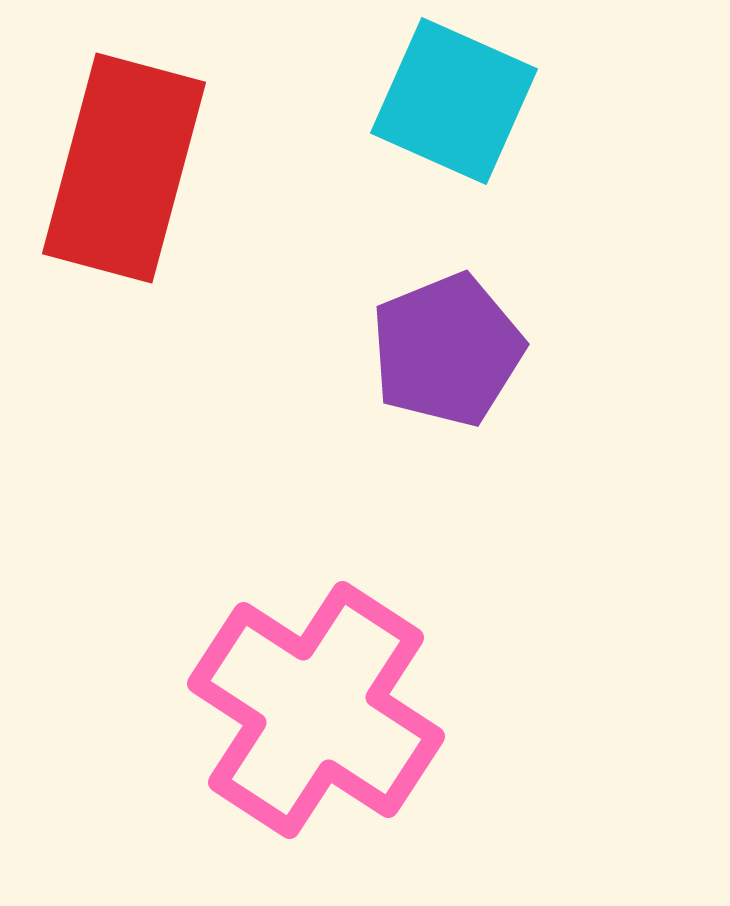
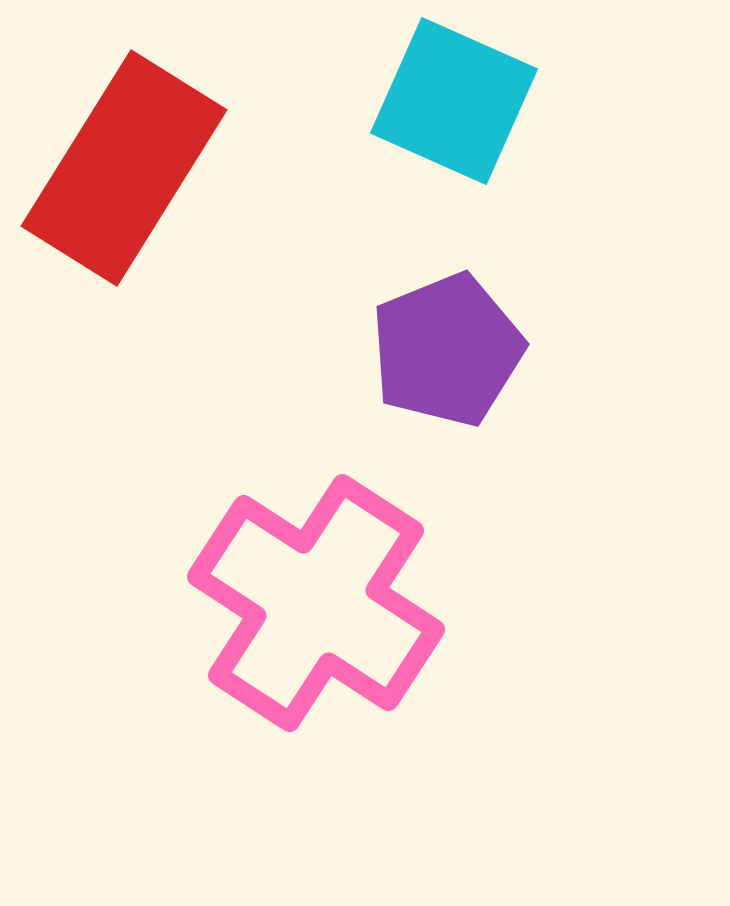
red rectangle: rotated 17 degrees clockwise
pink cross: moved 107 px up
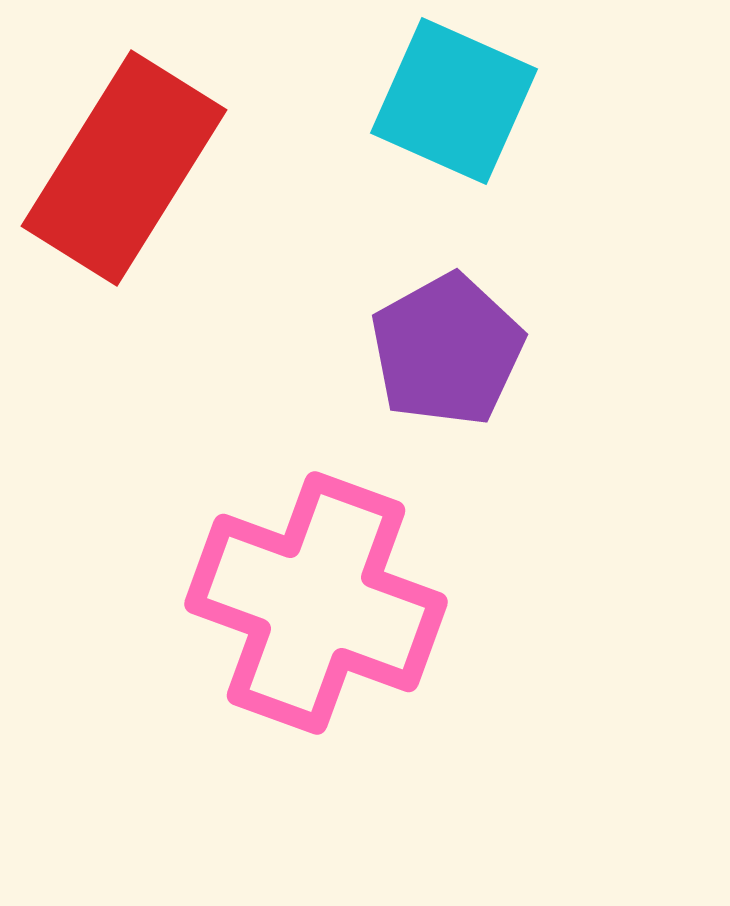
purple pentagon: rotated 7 degrees counterclockwise
pink cross: rotated 13 degrees counterclockwise
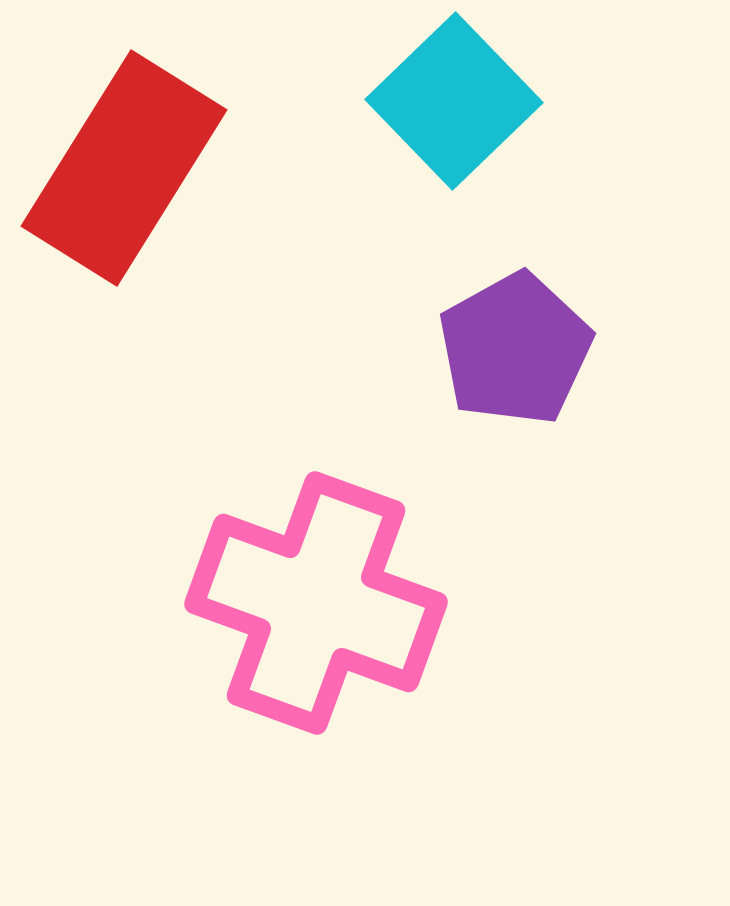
cyan square: rotated 22 degrees clockwise
purple pentagon: moved 68 px right, 1 px up
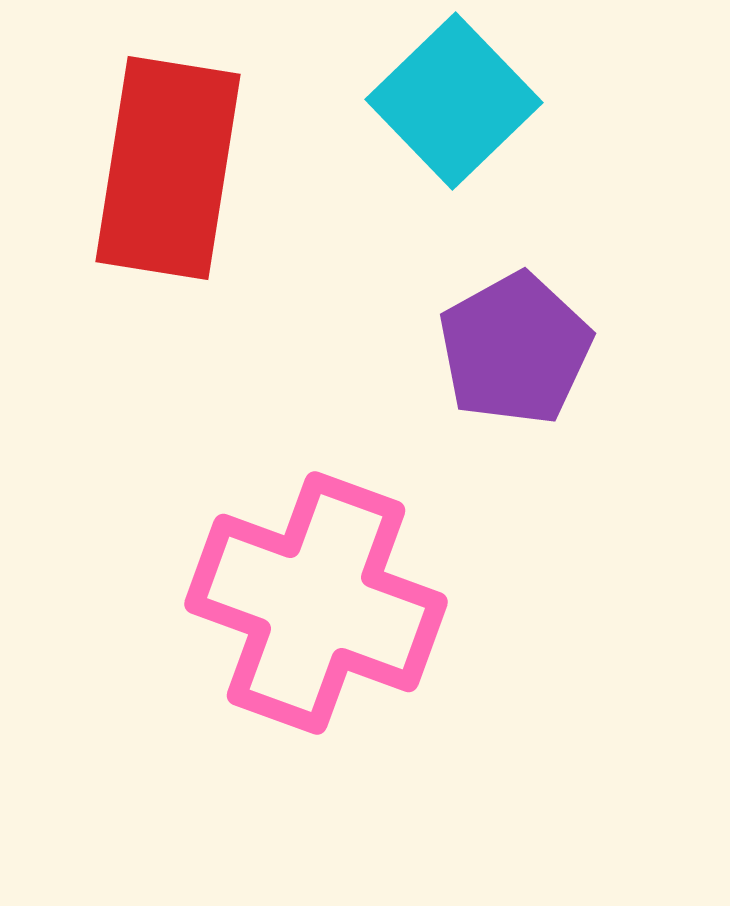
red rectangle: moved 44 px right; rotated 23 degrees counterclockwise
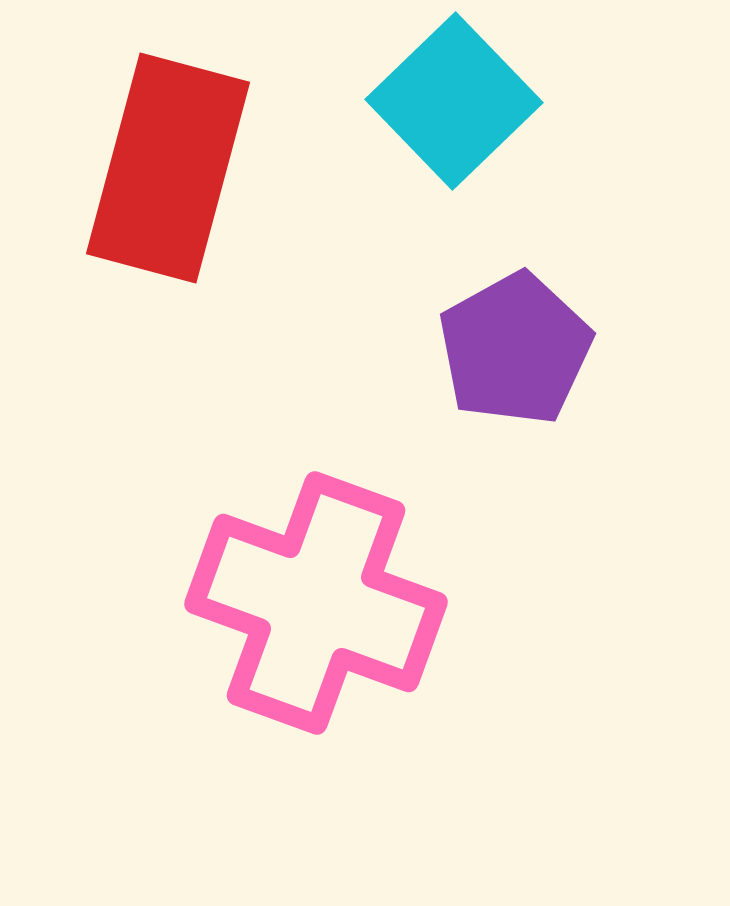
red rectangle: rotated 6 degrees clockwise
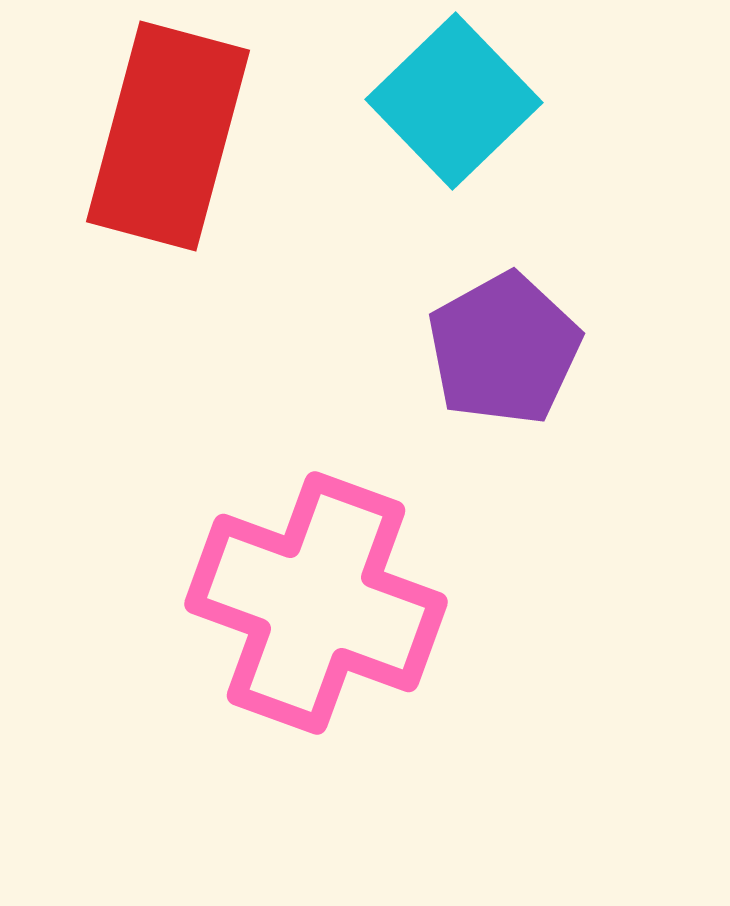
red rectangle: moved 32 px up
purple pentagon: moved 11 px left
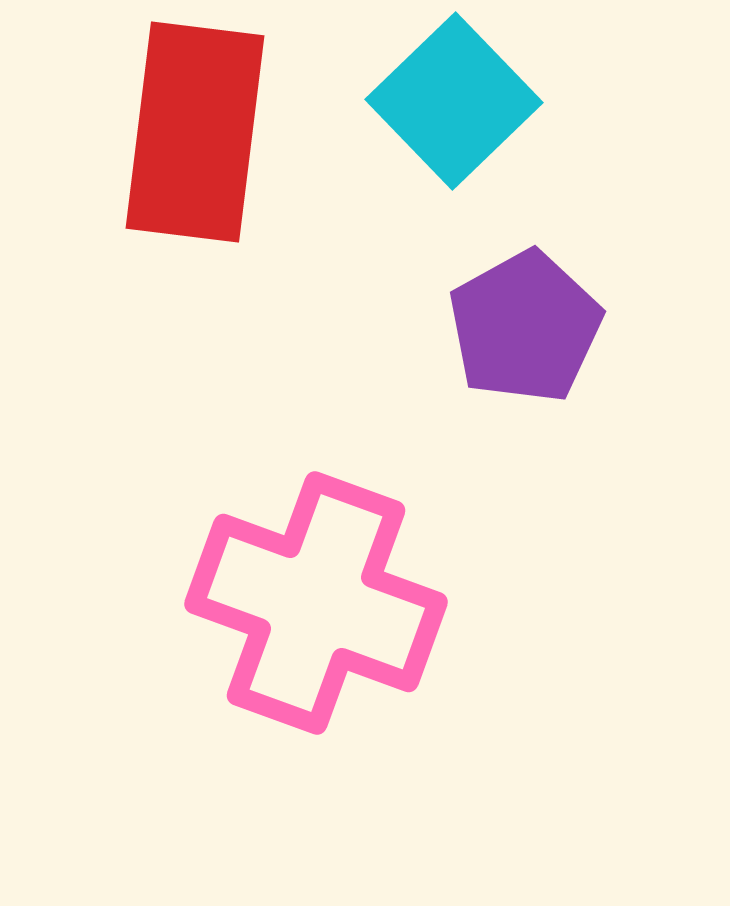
red rectangle: moved 27 px right, 4 px up; rotated 8 degrees counterclockwise
purple pentagon: moved 21 px right, 22 px up
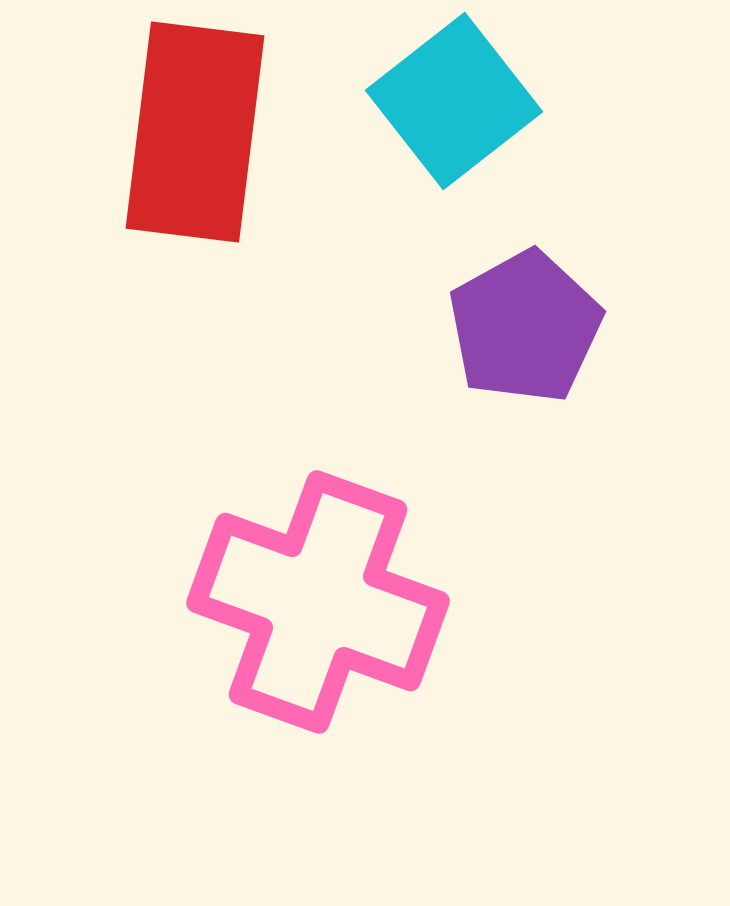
cyan square: rotated 6 degrees clockwise
pink cross: moved 2 px right, 1 px up
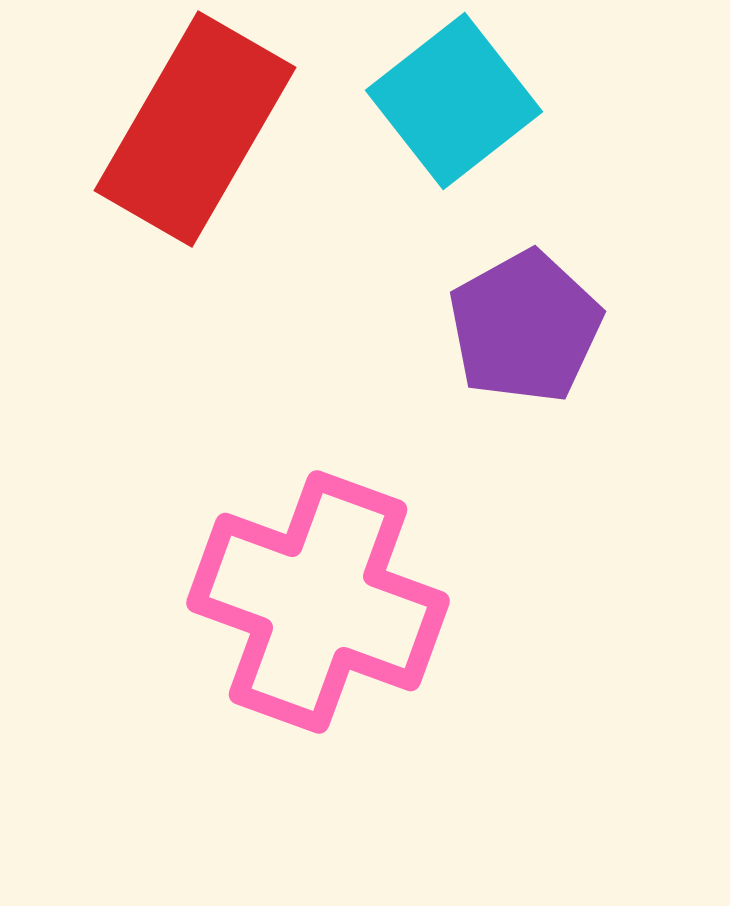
red rectangle: moved 3 px up; rotated 23 degrees clockwise
